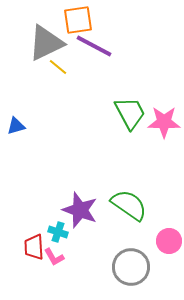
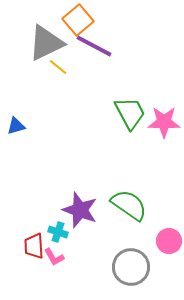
orange square: rotated 32 degrees counterclockwise
red trapezoid: moved 1 px up
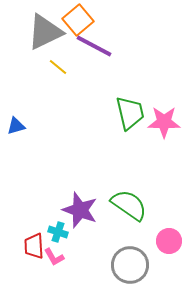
gray triangle: moved 1 px left, 11 px up
green trapezoid: rotated 15 degrees clockwise
gray circle: moved 1 px left, 2 px up
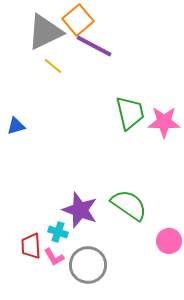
yellow line: moved 5 px left, 1 px up
red trapezoid: moved 3 px left
gray circle: moved 42 px left
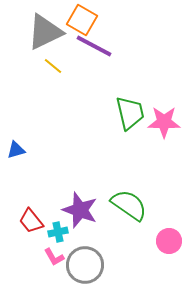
orange square: moved 4 px right; rotated 20 degrees counterclockwise
blue triangle: moved 24 px down
cyan cross: rotated 30 degrees counterclockwise
red trapezoid: moved 25 px up; rotated 36 degrees counterclockwise
gray circle: moved 3 px left
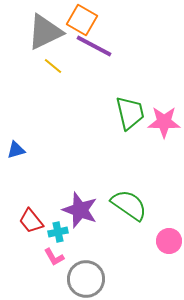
gray circle: moved 1 px right, 14 px down
